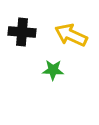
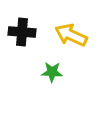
green star: moved 1 px left, 2 px down
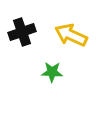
black cross: rotated 24 degrees counterclockwise
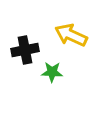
black cross: moved 3 px right, 18 px down; rotated 8 degrees clockwise
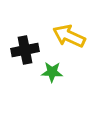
yellow arrow: moved 2 px left, 1 px down
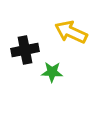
yellow arrow: moved 2 px right, 4 px up
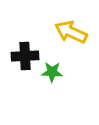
black cross: moved 6 px down; rotated 8 degrees clockwise
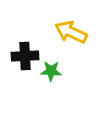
green star: moved 1 px left, 1 px up
